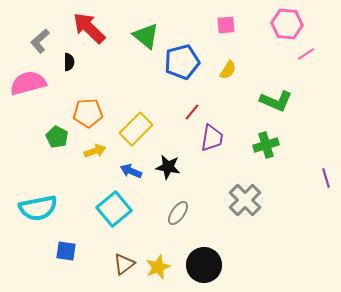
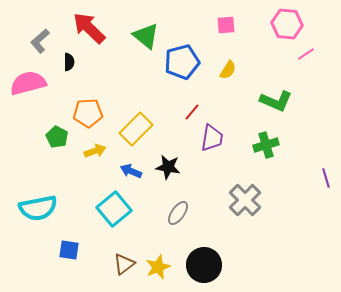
blue square: moved 3 px right, 1 px up
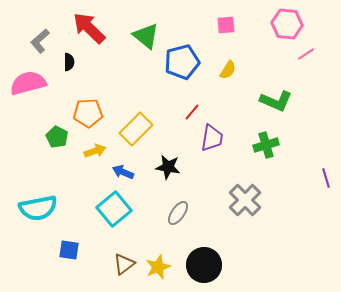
blue arrow: moved 8 px left, 1 px down
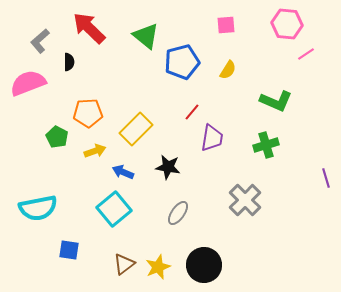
pink semicircle: rotated 6 degrees counterclockwise
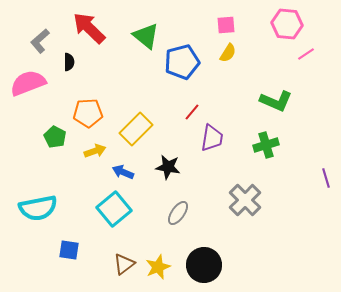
yellow semicircle: moved 17 px up
green pentagon: moved 2 px left
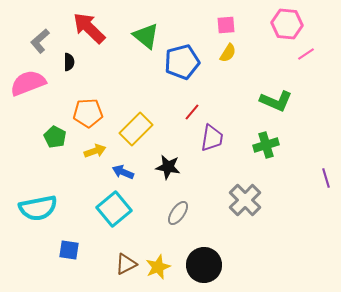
brown triangle: moved 2 px right; rotated 10 degrees clockwise
